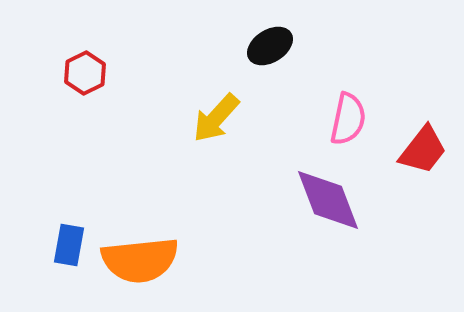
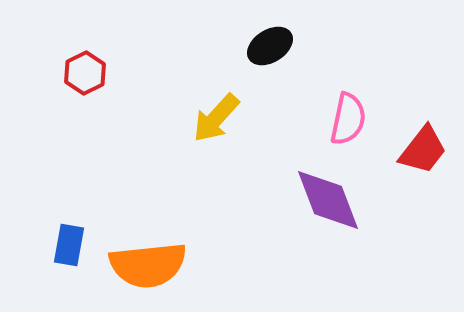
orange semicircle: moved 8 px right, 5 px down
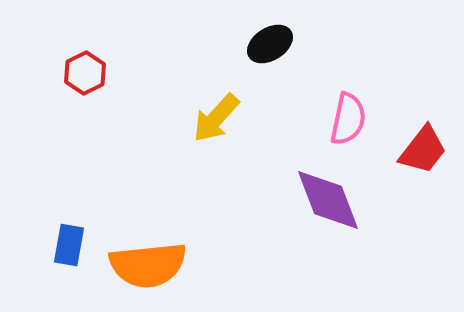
black ellipse: moved 2 px up
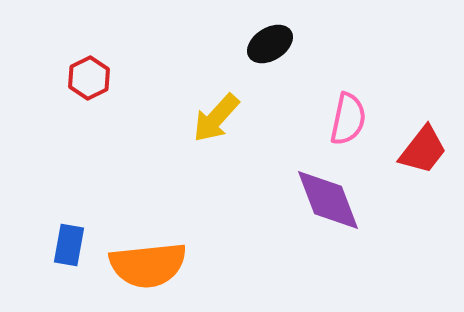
red hexagon: moved 4 px right, 5 px down
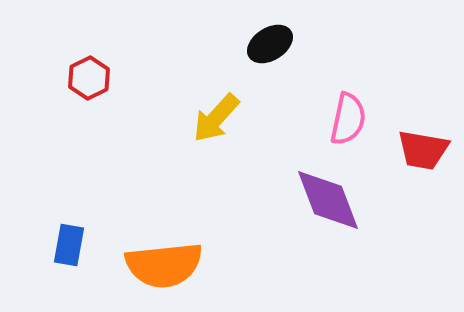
red trapezoid: rotated 62 degrees clockwise
orange semicircle: moved 16 px right
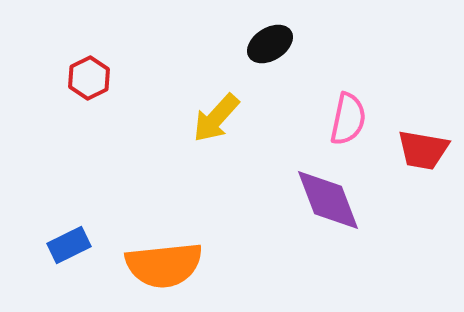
blue rectangle: rotated 54 degrees clockwise
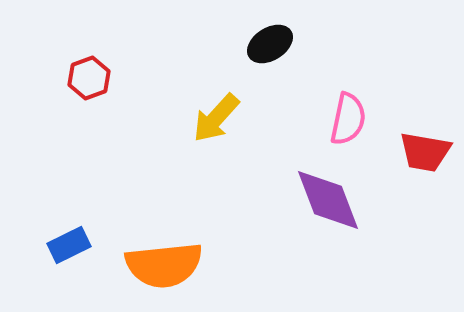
red hexagon: rotated 6 degrees clockwise
red trapezoid: moved 2 px right, 2 px down
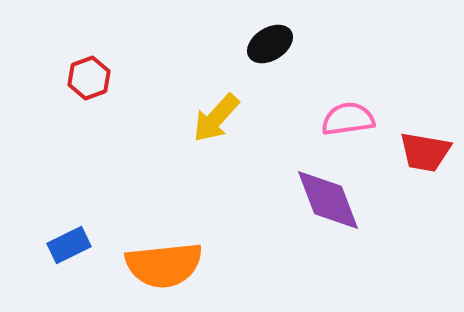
pink semicircle: rotated 110 degrees counterclockwise
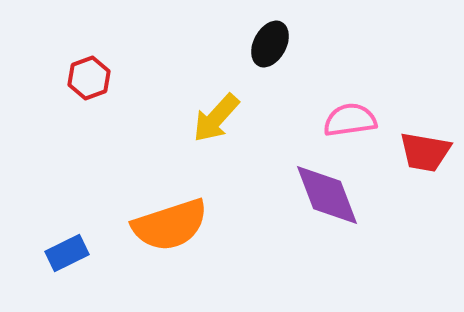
black ellipse: rotated 30 degrees counterclockwise
pink semicircle: moved 2 px right, 1 px down
purple diamond: moved 1 px left, 5 px up
blue rectangle: moved 2 px left, 8 px down
orange semicircle: moved 6 px right, 40 px up; rotated 12 degrees counterclockwise
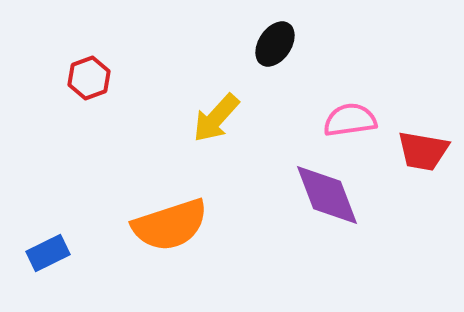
black ellipse: moved 5 px right; rotated 6 degrees clockwise
red trapezoid: moved 2 px left, 1 px up
blue rectangle: moved 19 px left
